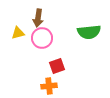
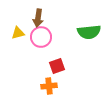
pink circle: moved 1 px left, 1 px up
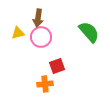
green semicircle: rotated 125 degrees counterclockwise
orange cross: moved 4 px left, 2 px up
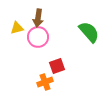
yellow triangle: moved 1 px left, 5 px up
pink circle: moved 3 px left
orange cross: moved 2 px up; rotated 14 degrees counterclockwise
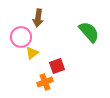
yellow triangle: moved 15 px right, 25 px down; rotated 24 degrees counterclockwise
pink circle: moved 17 px left
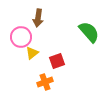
red square: moved 5 px up
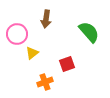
brown arrow: moved 8 px right, 1 px down
pink circle: moved 4 px left, 3 px up
red square: moved 10 px right, 3 px down
